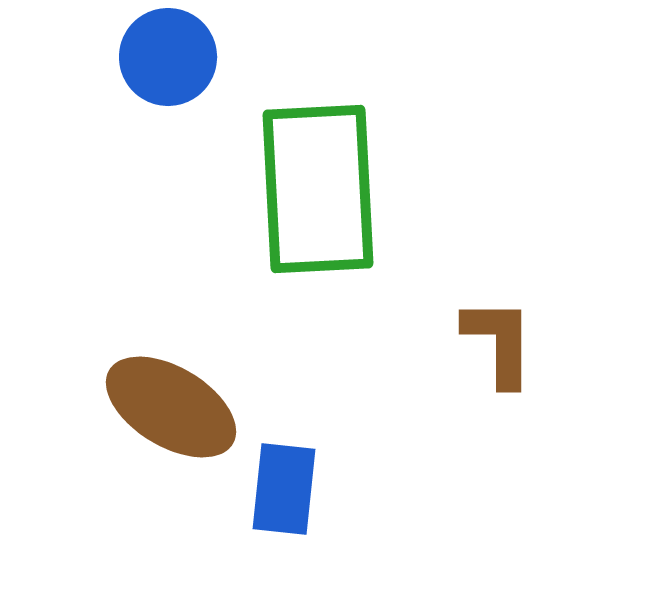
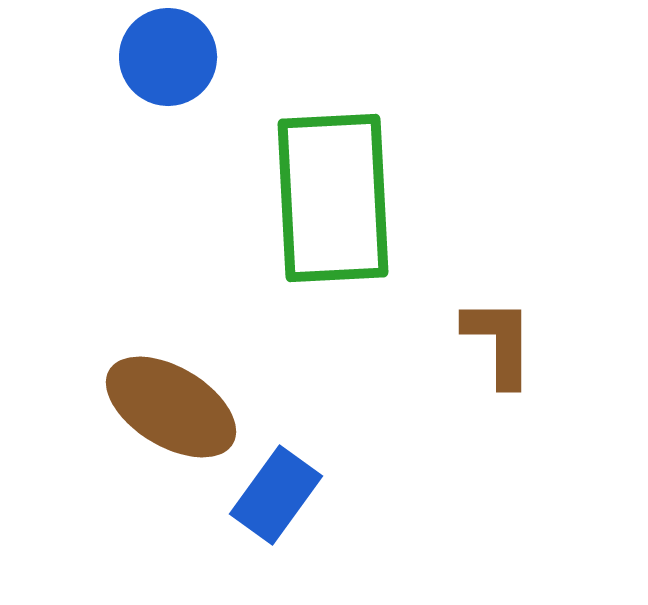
green rectangle: moved 15 px right, 9 px down
blue rectangle: moved 8 px left, 6 px down; rotated 30 degrees clockwise
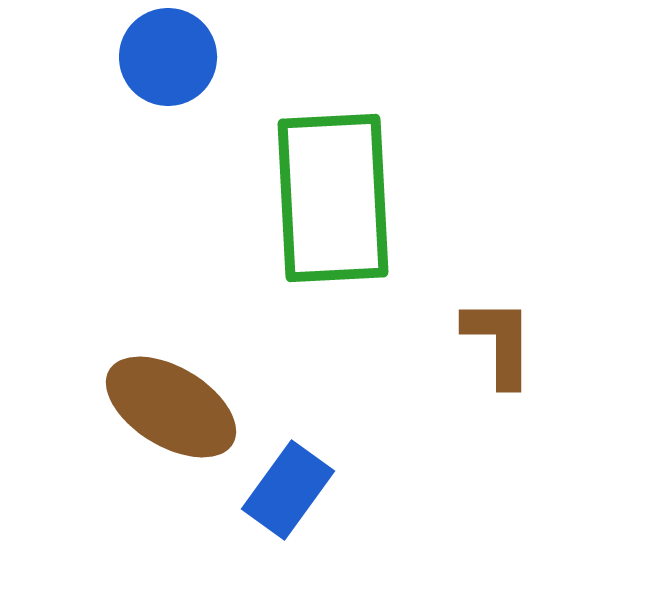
blue rectangle: moved 12 px right, 5 px up
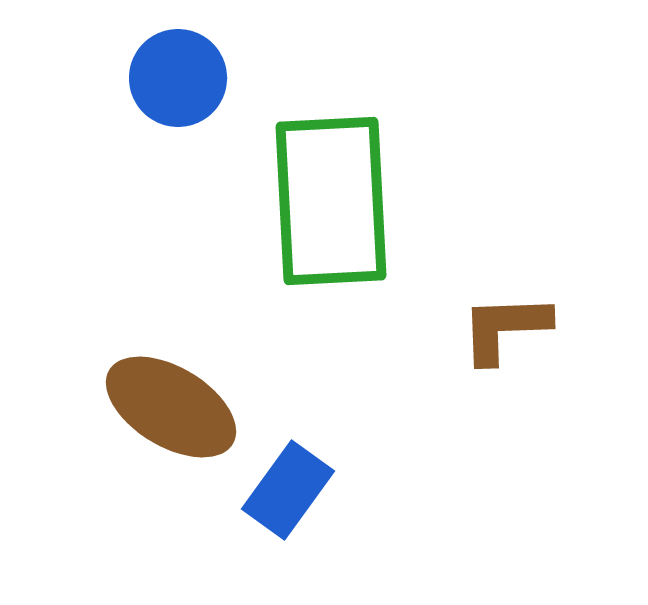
blue circle: moved 10 px right, 21 px down
green rectangle: moved 2 px left, 3 px down
brown L-shape: moved 6 px right, 14 px up; rotated 92 degrees counterclockwise
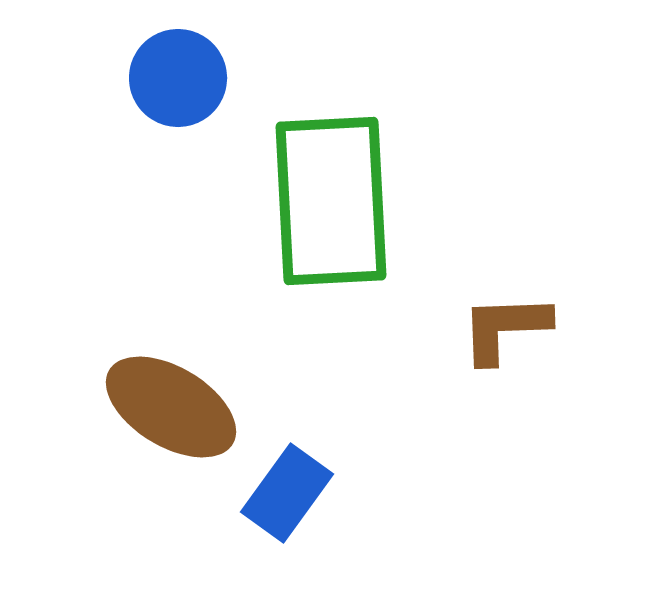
blue rectangle: moved 1 px left, 3 px down
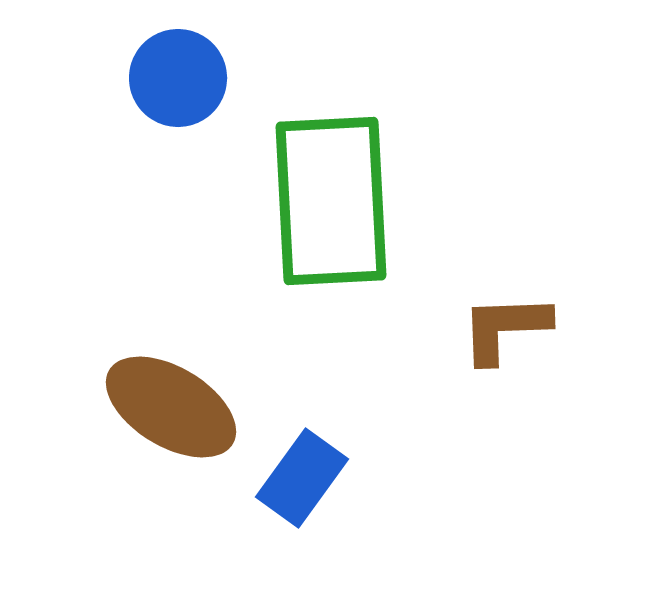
blue rectangle: moved 15 px right, 15 px up
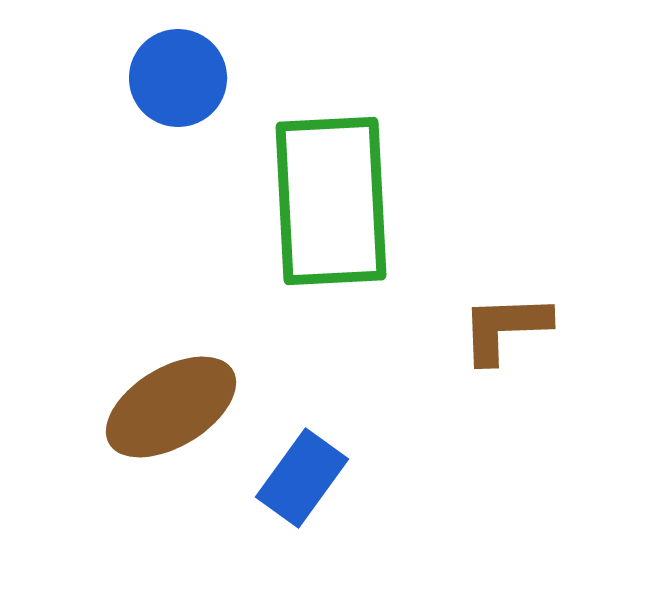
brown ellipse: rotated 62 degrees counterclockwise
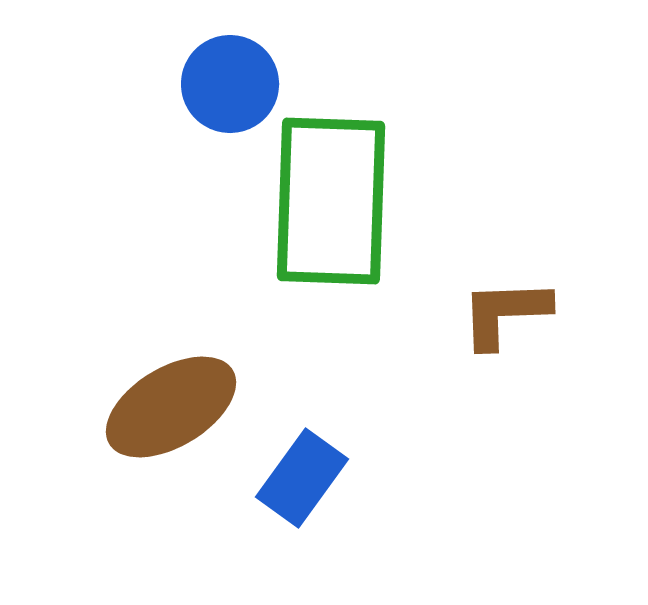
blue circle: moved 52 px right, 6 px down
green rectangle: rotated 5 degrees clockwise
brown L-shape: moved 15 px up
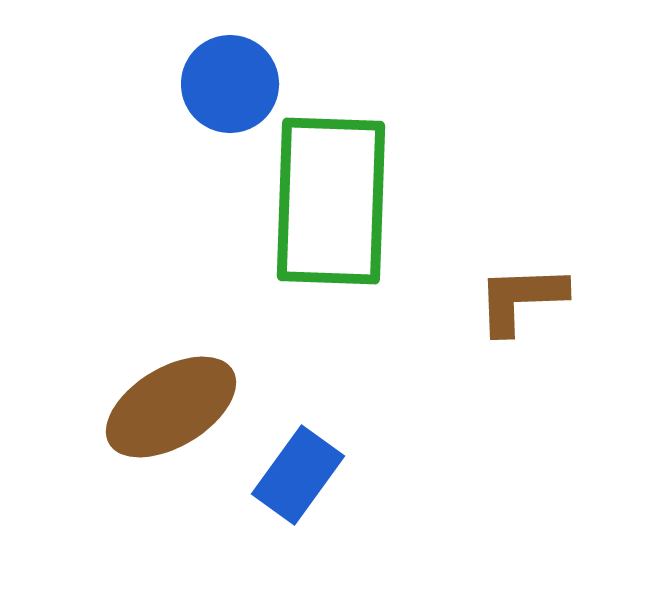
brown L-shape: moved 16 px right, 14 px up
blue rectangle: moved 4 px left, 3 px up
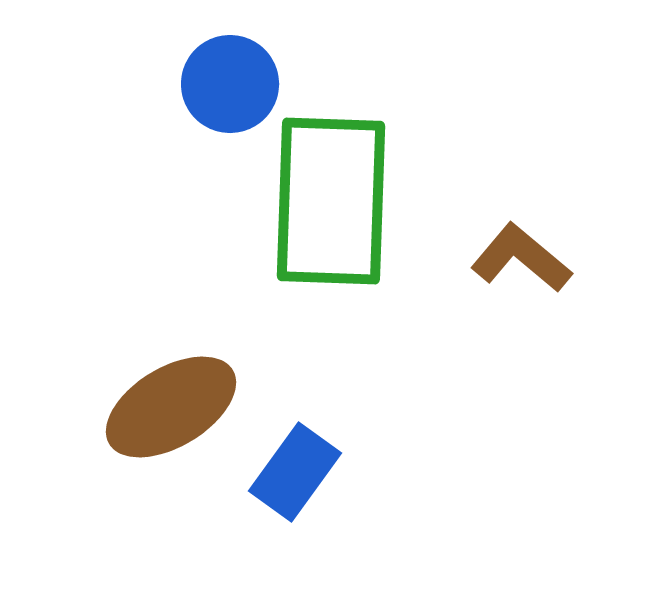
brown L-shape: moved 41 px up; rotated 42 degrees clockwise
blue rectangle: moved 3 px left, 3 px up
